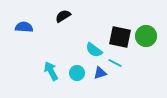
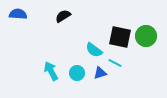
blue semicircle: moved 6 px left, 13 px up
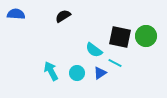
blue semicircle: moved 2 px left
blue triangle: rotated 16 degrees counterclockwise
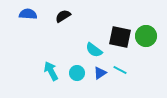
blue semicircle: moved 12 px right
cyan line: moved 5 px right, 7 px down
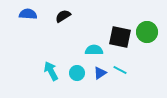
green circle: moved 1 px right, 4 px up
cyan semicircle: rotated 144 degrees clockwise
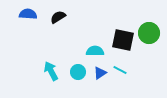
black semicircle: moved 5 px left, 1 px down
green circle: moved 2 px right, 1 px down
black square: moved 3 px right, 3 px down
cyan semicircle: moved 1 px right, 1 px down
cyan circle: moved 1 px right, 1 px up
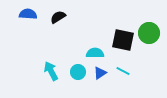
cyan semicircle: moved 2 px down
cyan line: moved 3 px right, 1 px down
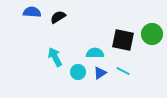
blue semicircle: moved 4 px right, 2 px up
green circle: moved 3 px right, 1 px down
cyan arrow: moved 4 px right, 14 px up
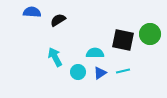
black semicircle: moved 3 px down
green circle: moved 2 px left
cyan line: rotated 40 degrees counterclockwise
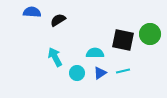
cyan circle: moved 1 px left, 1 px down
